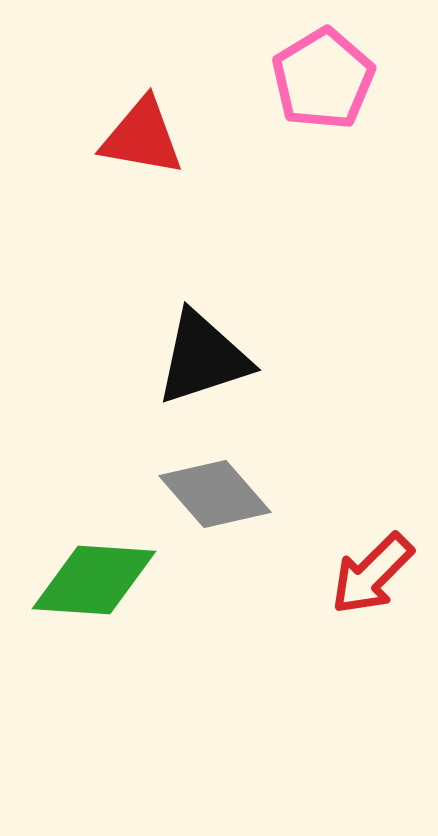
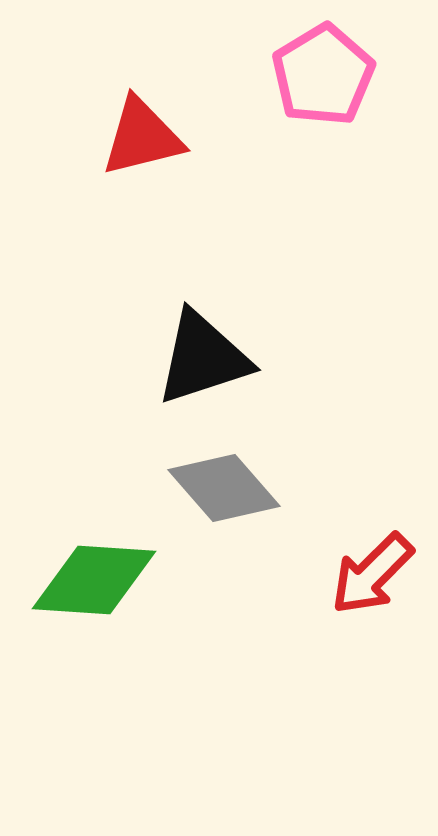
pink pentagon: moved 4 px up
red triangle: rotated 24 degrees counterclockwise
gray diamond: moved 9 px right, 6 px up
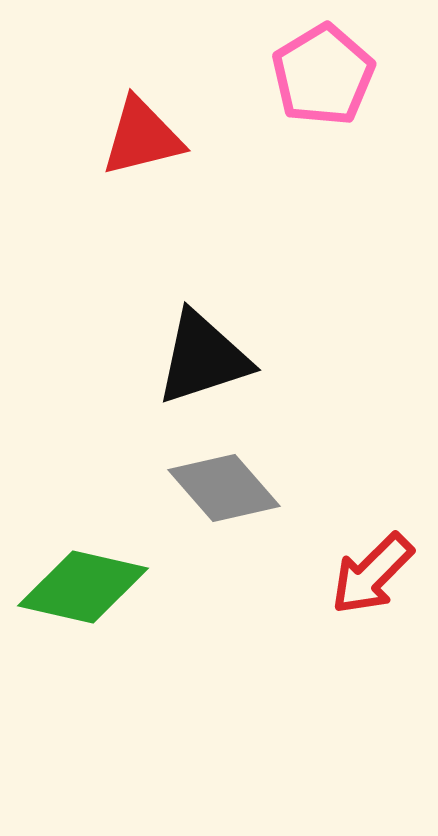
green diamond: moved 11 px left, 7 px down; rotated 9 degrees clockwise
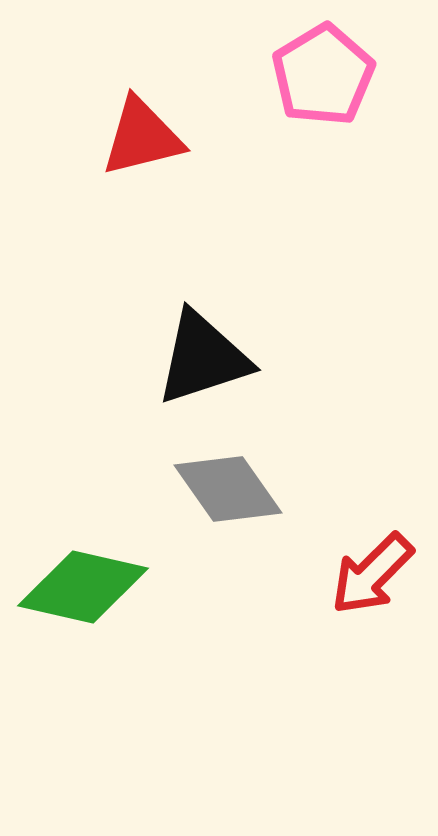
gray diamond: moved 4 px right, 1 px down; rotated 6 degrees clockwise
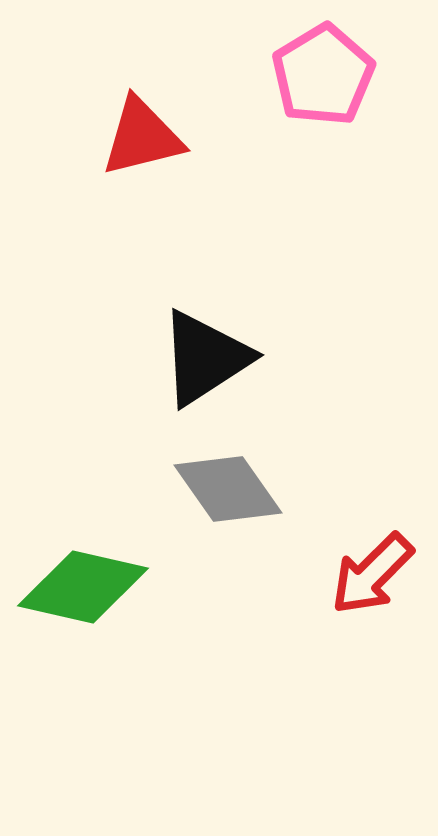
black triangle: moved 2 px right; rotated 15 degrees counterclockwise
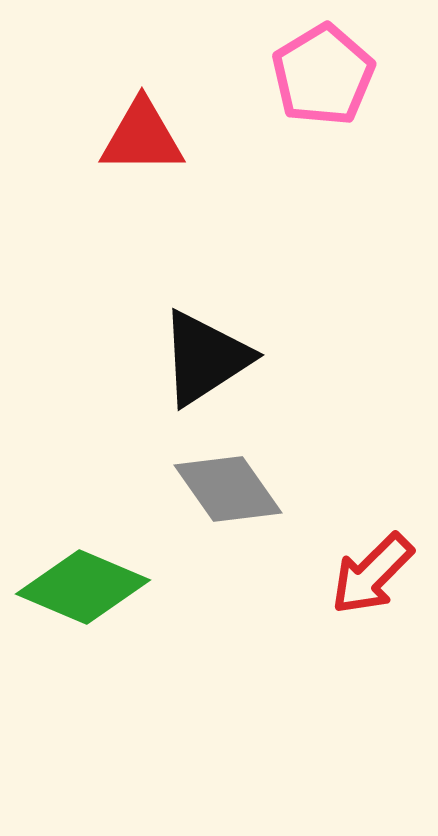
red triangle: rotated 14 degrees clockwise
green diamond: rotated 10 degrees clockwise
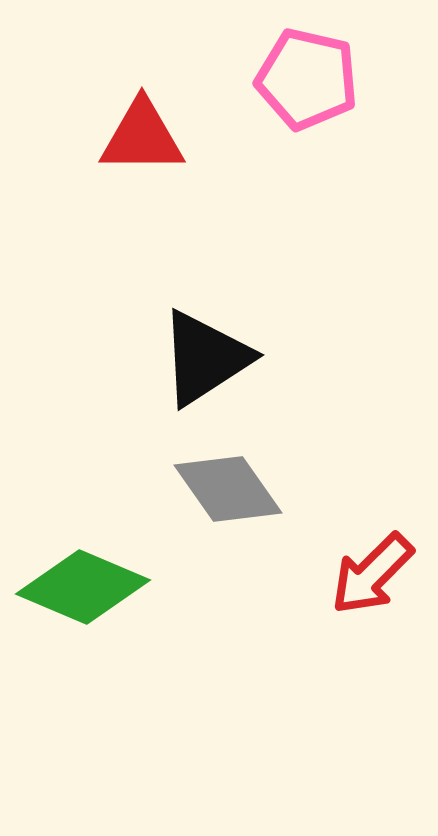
pink pentagon: moved 16 px left, 4 px down; rotated 28 degrees counterclockwise
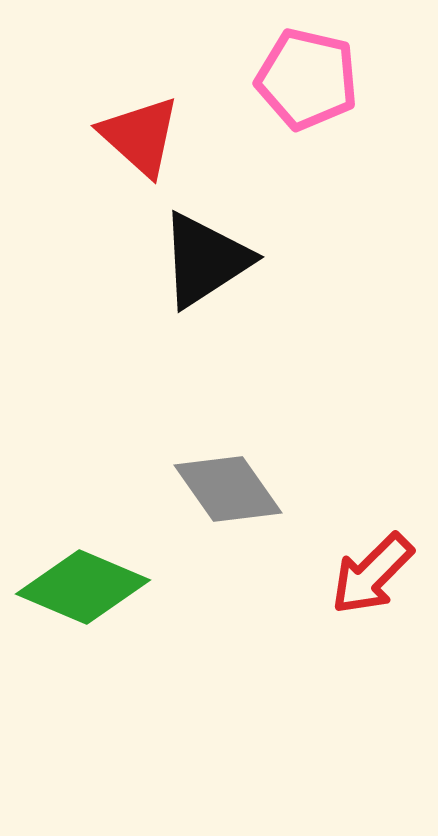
red triangle: moved 2 px left, 1 px up; rotated 42 degrees clockwise
black triangle: moved 98 px up
